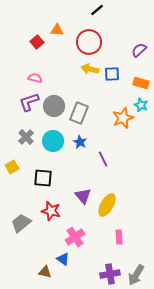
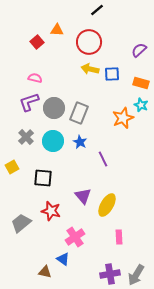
gray circle: moved 2 px down
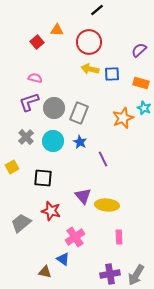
cyan star: moved 3 px right, 3 px down
yellow ellipse: rotated 65 degrees clockwise
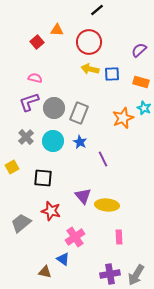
orange rectangle: moved 1 px up
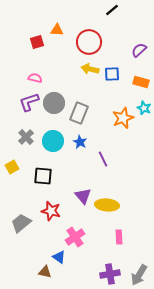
black line: moved 15 px right
red square: rotated 24 degrees clockwise
gray circle: moved 5 px up
black square: moved 2 px up
blue triangle: moved 4 px left, 2 px up
gray arrow: moved 3 px right
